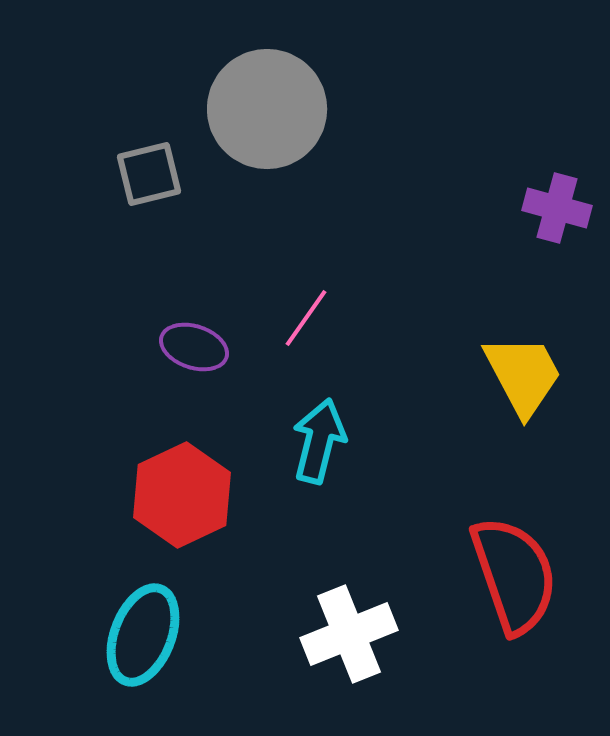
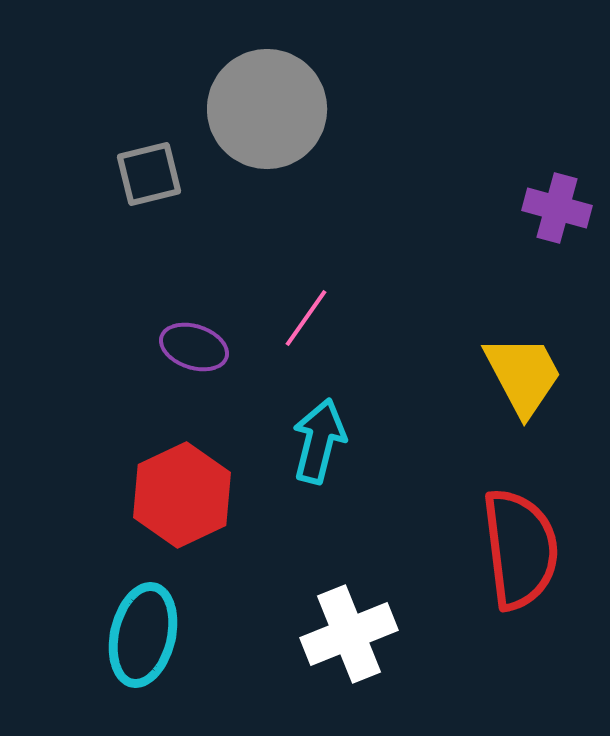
red semicircle: moved 6 px right, 26 px up; rotated 12 degrees clockwise
cyan ellipse: rotated 8 degrees counterclockwise
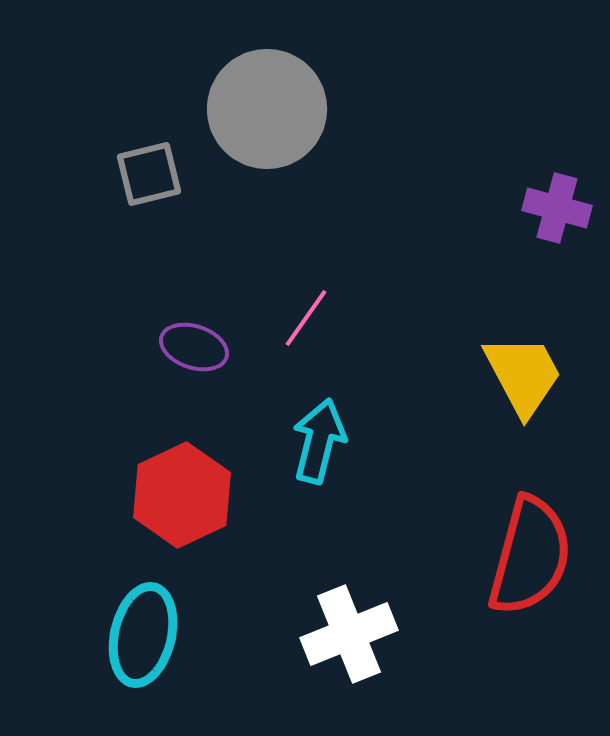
red semicircle: moved 10 px right, 7 px down; rotated 22 degrees clockwise
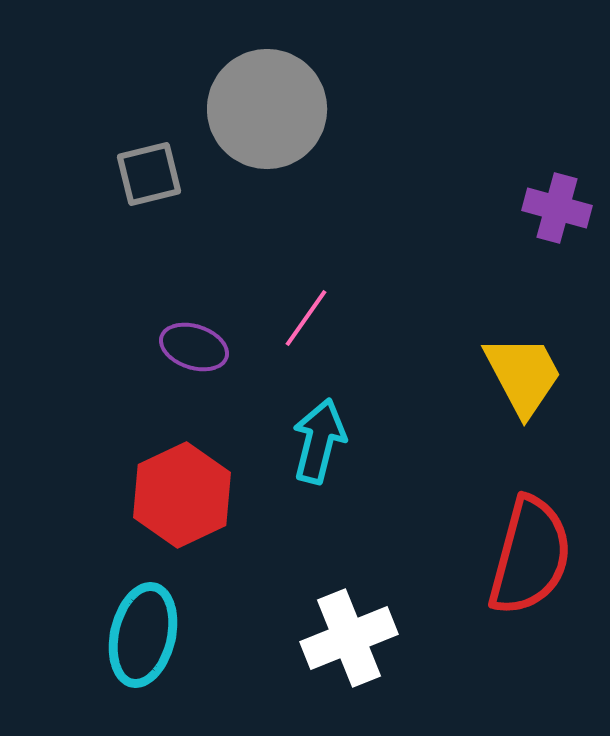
white cross: moved 4 px down
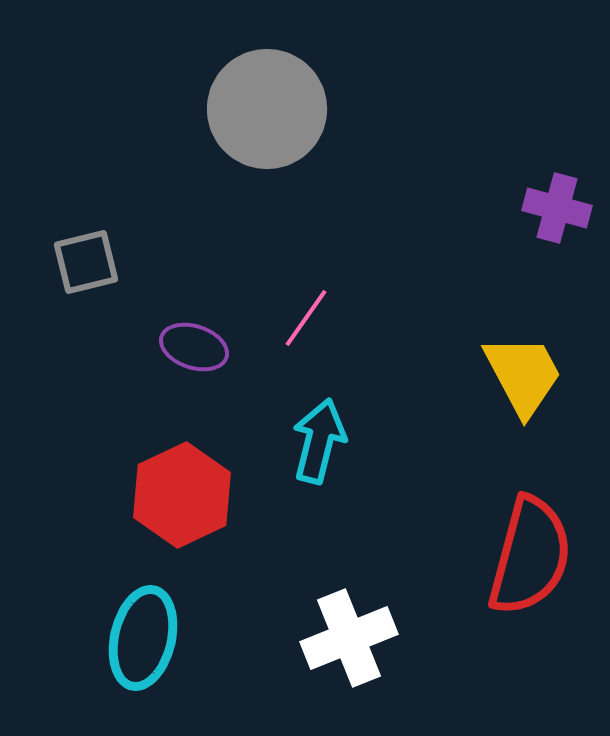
gray square: moved 63 px left, 88 px down
cyan ellipse: moved 3 px down
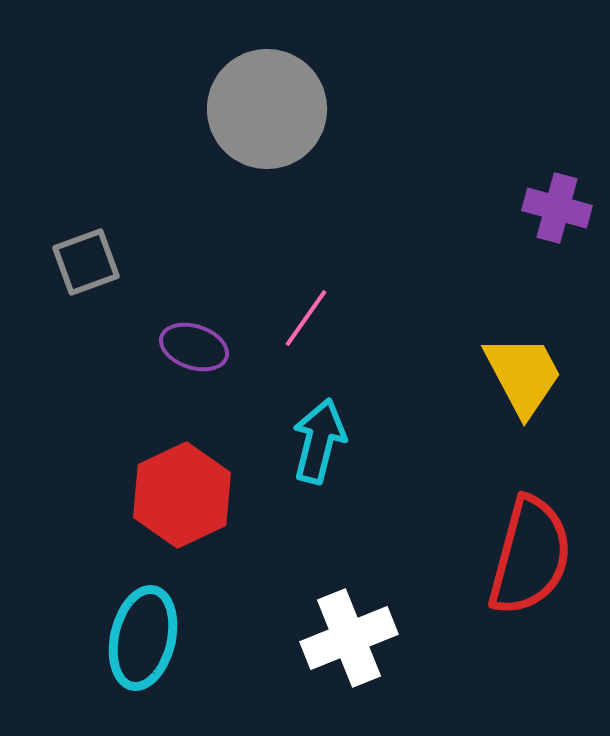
gray square: rotated 6 degrees counterclockwise
